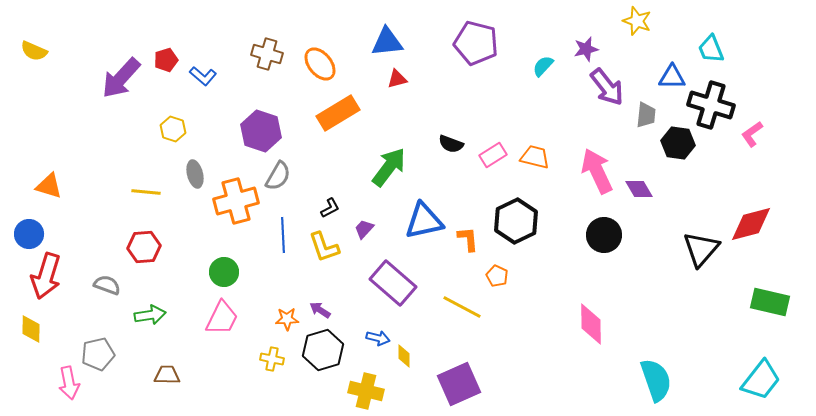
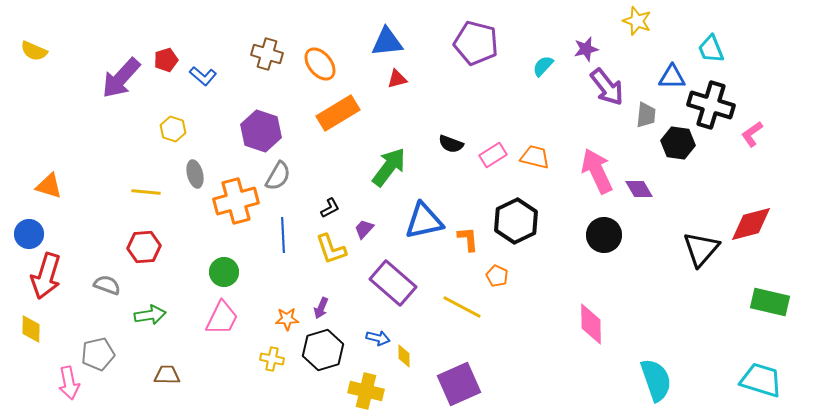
yellow L-shape at (324, 247): moved 7 px right, 2 px down
purple arrow at (320, 310): moved 1 px right, 2 px up; rotated 100 degrees counterclockwise
cyan trapezoid at (761, 380): rotated 111 degrees counterclockwise
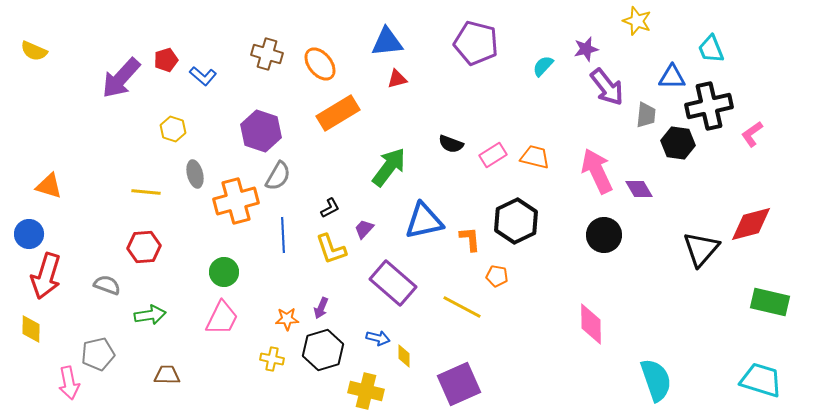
black cross at (711, 105): moved 2 px left, 1 px down; rotated 30 degrees counterclockwise
orange L-shape at (468, 239): moved 2 px right
orange pentagon at (497, 276): rotated 15 degrees counterclockwise
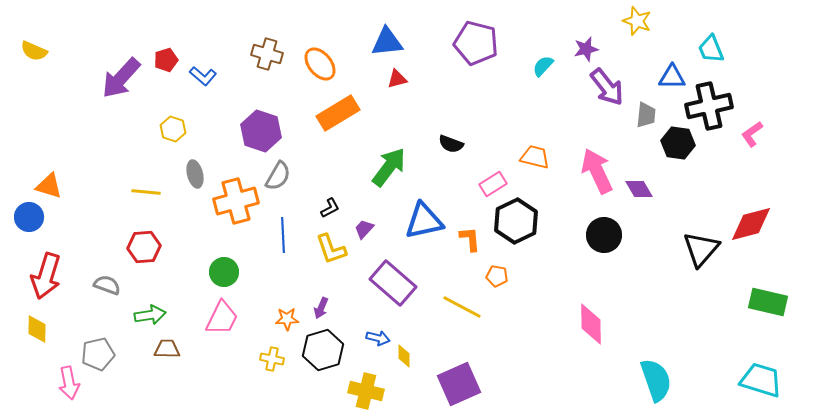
pink rectangle at (493, 155): moved 29 px down
blue circle at (29, 234): moved 17 px up
green rectangle at (770, 302): moved 2 px left
yellow diamond at (31, 329): moved 6 px right
brown trapezoid at (167, 375): moved 26 px up
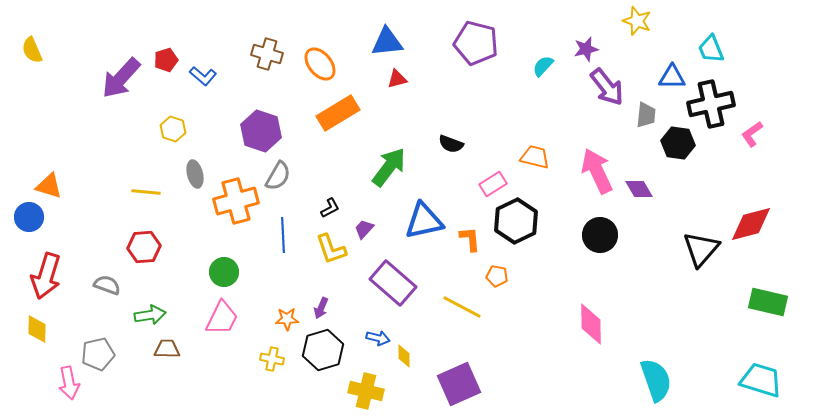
yellow semicircle at (34, 51): moved 2 px left, 1 px up; rotated 44 degrees clockwise
black cross at (709, 106): moved 2 px right, 2 px up
black circle at (604, 235): moved 4 px left
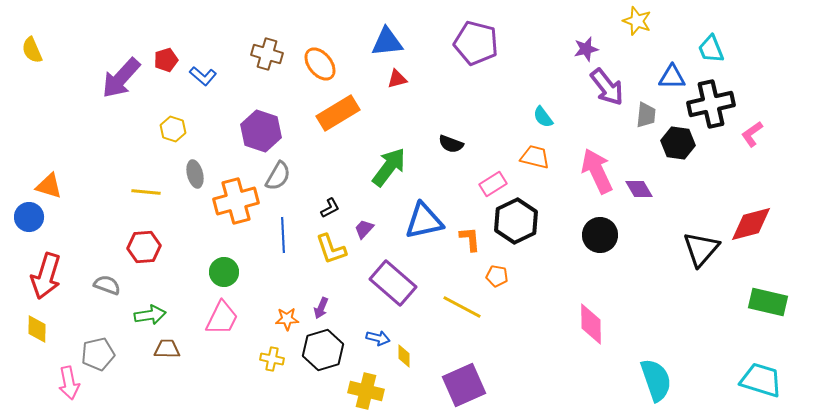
cyan semicircle at (543, 66): moved 51 px down; rotated 80 degrees counterclockwise
purple square at (459, 384): moved 5 px right, 1 px down
